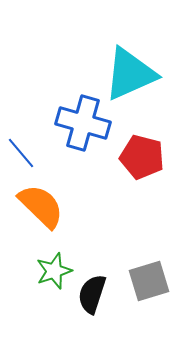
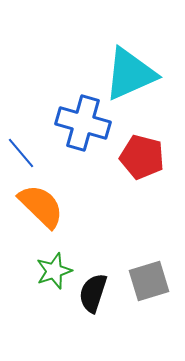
black semicircle: moved 1 px right, 1 px up
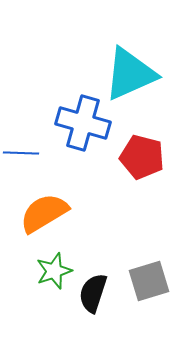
blue line: rotated 48 degrees counterclockwise
orange semicircle: moved 3 px right, 7 px down; rotated 75 degrees counterclockwise
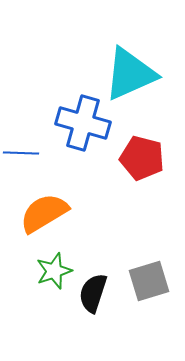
red pentagon: moved 1 px down
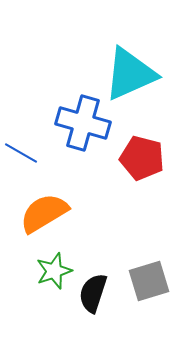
blue line: rotated 28 degrees clockwise
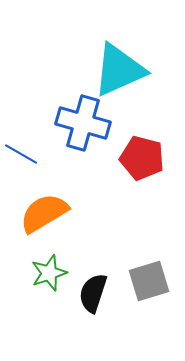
cyan triangle: moved 11 px left, 4 px up
blue line: moved 1 px down
green star: moved 5 px left, 2 px down
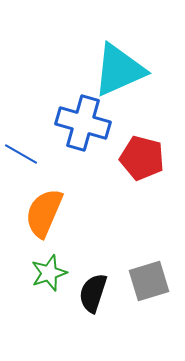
orange semicircle: rotated 36 degrees counterclockwise
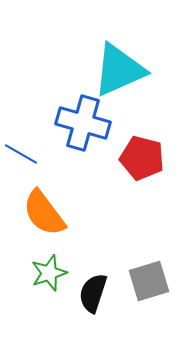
orange semicircle: rotated 60 degrees counterclockwise
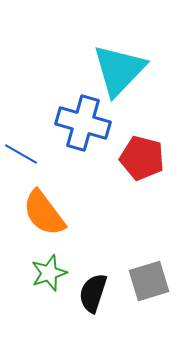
cyan triangle: rotated 22 degrees counterclockwise
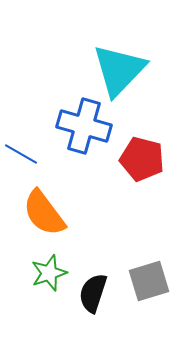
blue cross: moved 1 px right, 3 px down
red pentagon: moved 1 px down
